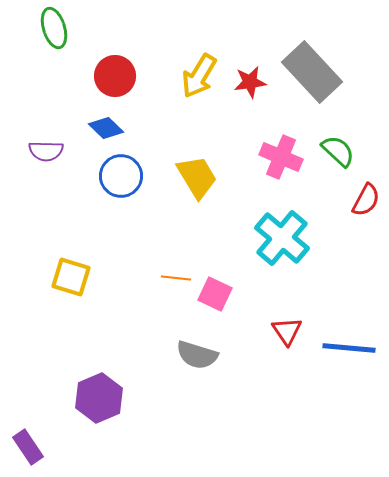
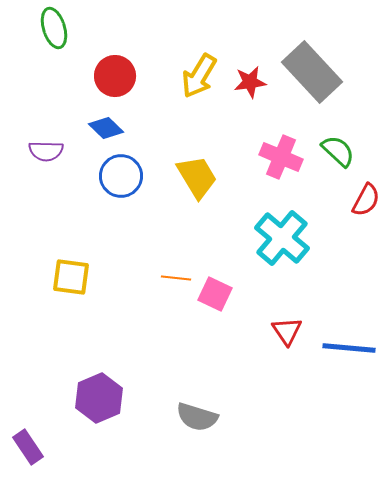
yellow square: rotated 9 degrees counterclockwise
gray semicircle: moved 62 px down
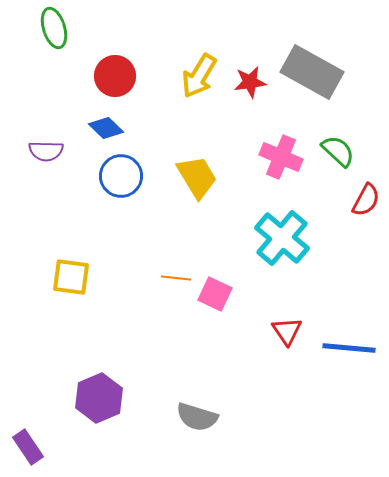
gray rectangle: rotated 18 degrees counterclockwise
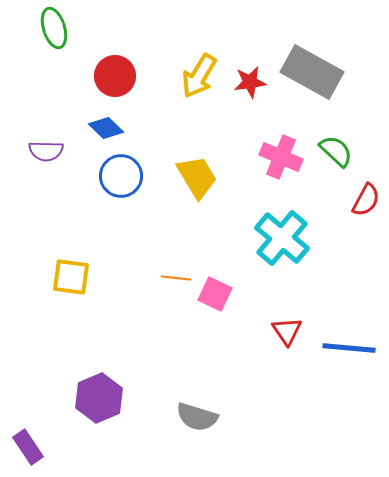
green semicircle: moved 2 px left
